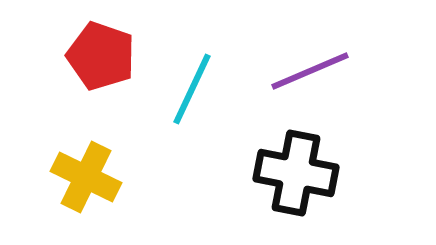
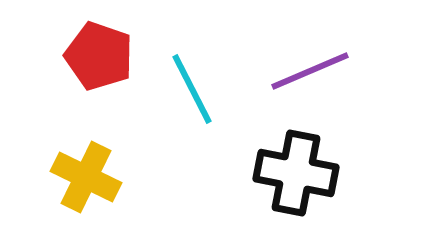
red pentagon: moved 2 px left
cyan line: rotated 52 degrees counterclockwise
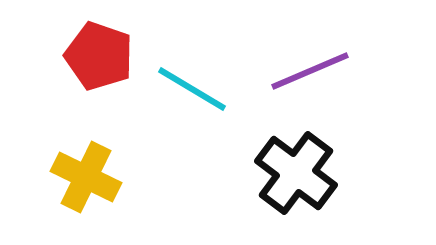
cyan line: rotated 32 degrees counterclockwise
black cross: rotated 26 degrees clockwise
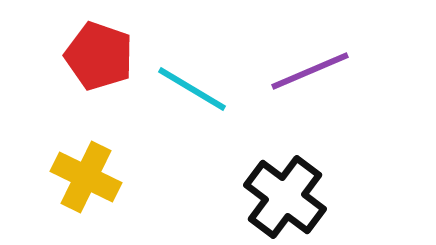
black cross: moved 11 px left, 24 px down
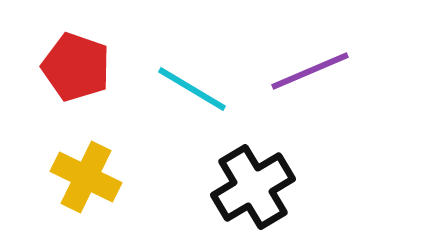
red pentagon: moved 23 px left, 11 px down
black cross: moved 32 px left, 10 px up; rotated 22 degrees clockwise
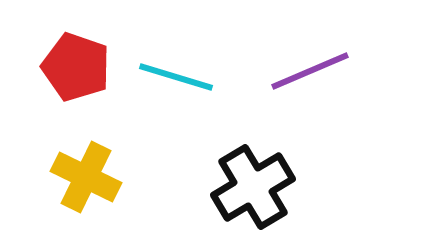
cyan line: moved 16 px left, 12 px up; rotated 14 degrees counterclockwise
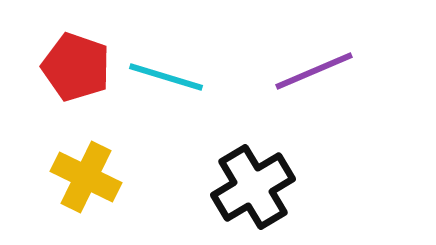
purple line: moved 4 px right
cyan line: moved 10 px left
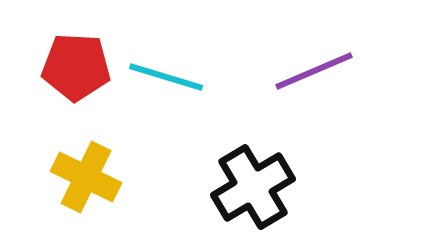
red pentagon: rotated 16 degrees counterclockwise
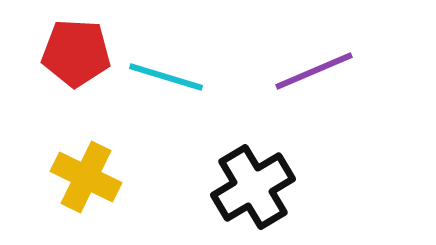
red pentagon: moved 14 px up
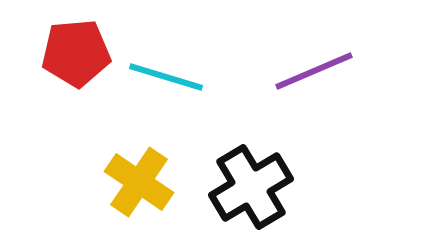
red pentagon: rotated 8 degrees counterclockwise
yellow cross: moved 53 px right, 5 px down; rotated 8 degrees clockwise
black cross: moved 2 px left
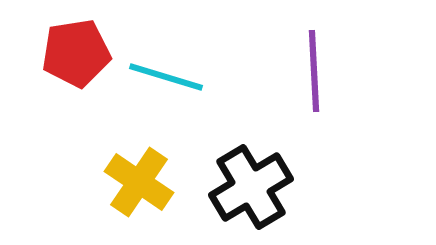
red pentagon: rotated 4 degrees counterclockwise
purple line: rotated 70 degrees counterclockwise
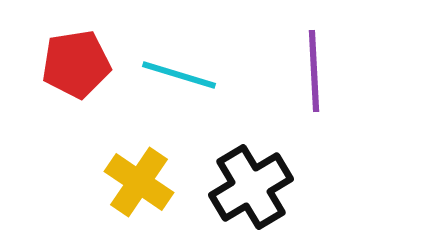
red pentagon: moved 11 px down
cyan line: moved 13 px right, 2 px up
